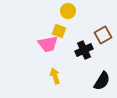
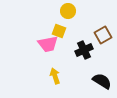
black semicircle: rotated 90 degrees counterclockwise
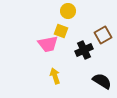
yellow square: moved 2 px right
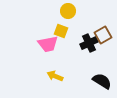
black cross: moved 5 px right, 7 px up
yellow arrow: rotated 49 degrees counterclockwise
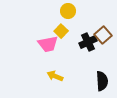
yellow square: rotated 24 degrees clockwise
brown square: rotated 12 degrees counterclockwise
black cross: moved 1 px left, 1 px up
black semicircle: rotated 54 degrees clockwise
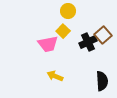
yellow square: moved 2 px right
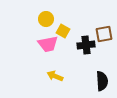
yellow circle: moved 22 px left, 8 px down
yellow square: rotated 16 degrees counterclockwise
brown square: moved 1 px right, 1 px up; rotated 30 degrees clockwise
black cross: moved 2 px left, 3 px down; rotated 18 degrees clockwise
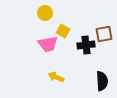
yellow circle: moved 1 px left, 6 px up
yellow arrow: moved 1 px right, 1 px down
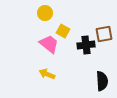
pink trapezoid: moved 1 px right; rotated 130 degrees counterclockwise
yellow arrow: moved 9 px left, 3 px up
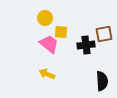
yellow circle: moved 5 px down
yellow square: moved 2 px left, 1 px down; rotated 24 degrees counterclockwise
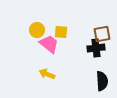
yellow circle: moved 8 px left, 12 px down
brown square: moved 2 px left
black cross: moved 10 px right, 3 px down
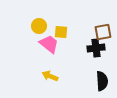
yellow circle: moved 2 px right, 4 px up
brown square: moved 1 px right, 2 px up
yellow arrow: moved 3 px right, 2 px down
